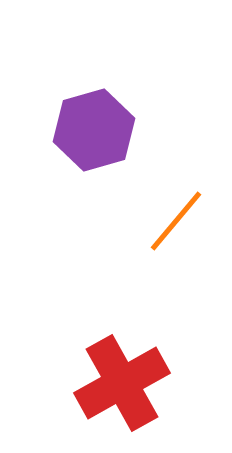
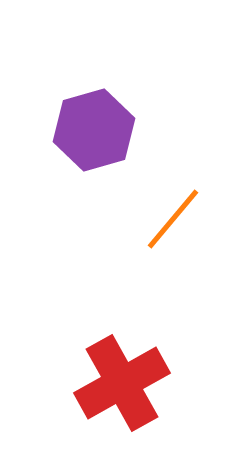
orange line: moved 3 px left, 2 px up
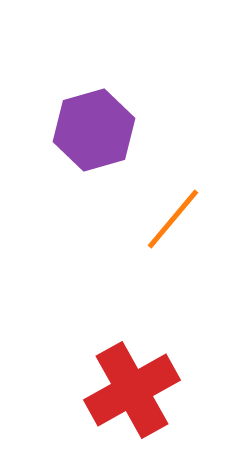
red cross: moved 10 px right, 7 px down
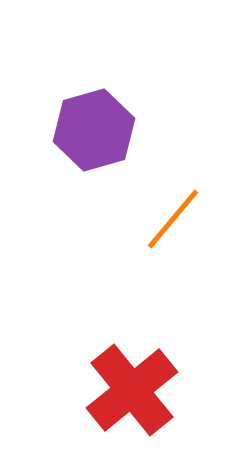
red cross: rotated 10 degrees counterclockwise
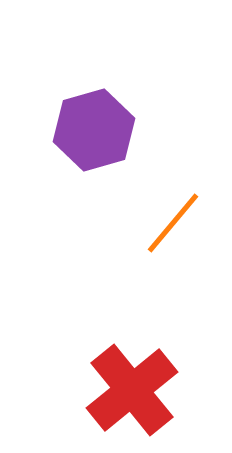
orange line: moved 4 px down
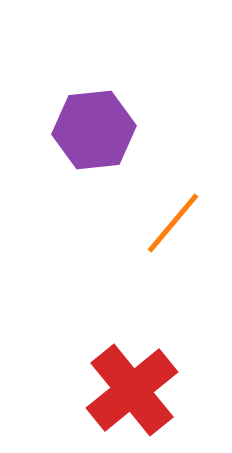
purple hexagon: rotated 10 degrees clockwise
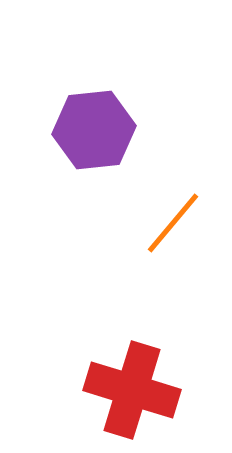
red cross: rotated 34 degrees counterclockwise
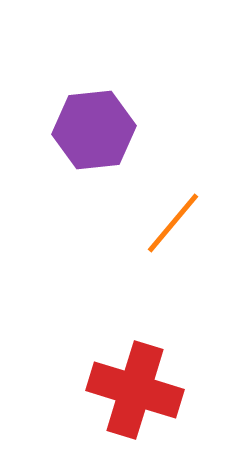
red cross: moved 3 px right
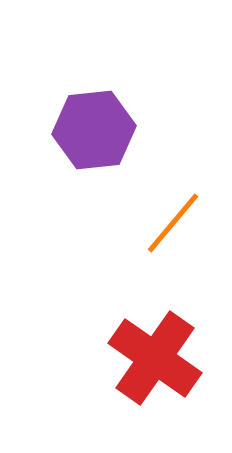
red cross: moved 20 px right, 32 px up; rotated 18 degrees clockwise
